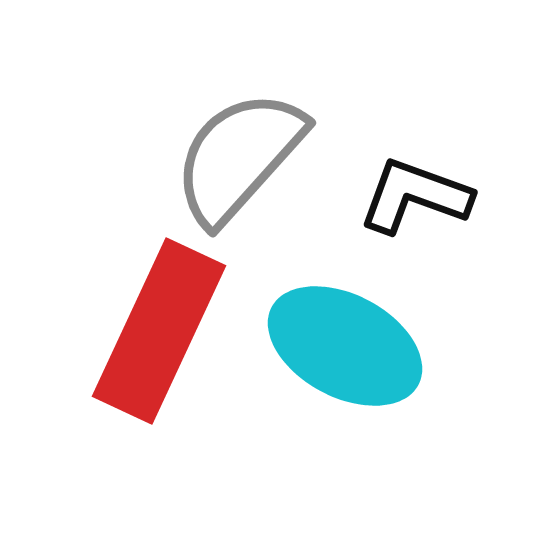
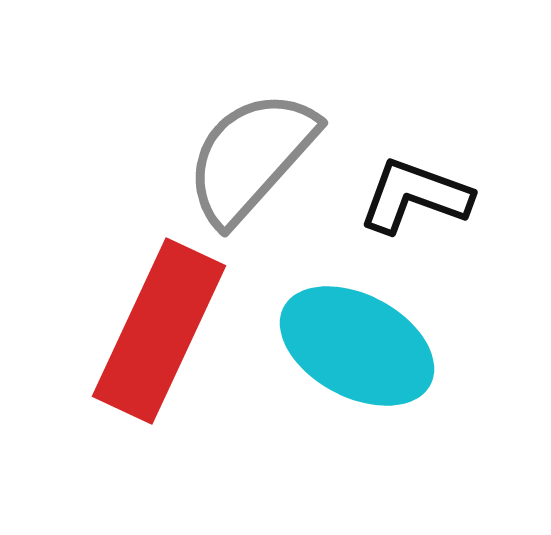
gray semicircle: moved 12 px right
cyan ellipse: moved 12 px right
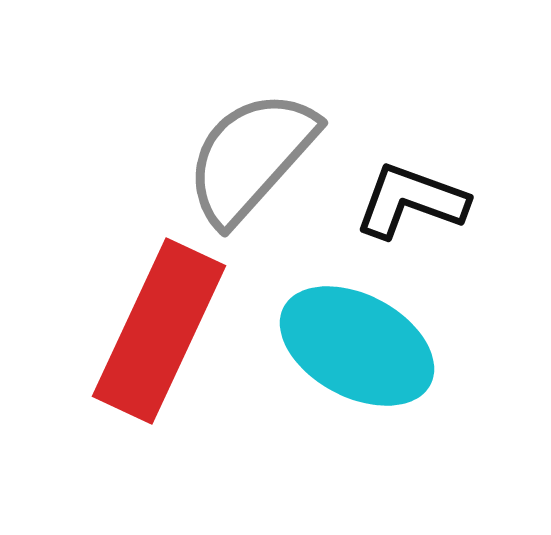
black L-shape: moved 4 px left, 5 px down
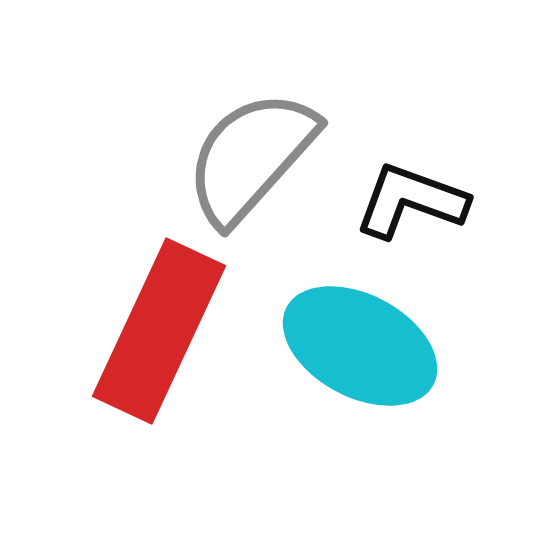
cyan ellipse: moved 3 px right
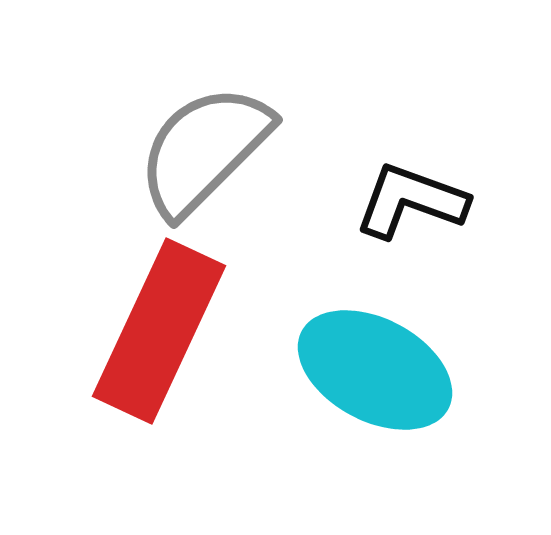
gray semicircle: moved 47 px left, 7 px up; rotated 3 degrees clockwise
cyan ellipse: moved 15 px right, 24 px down
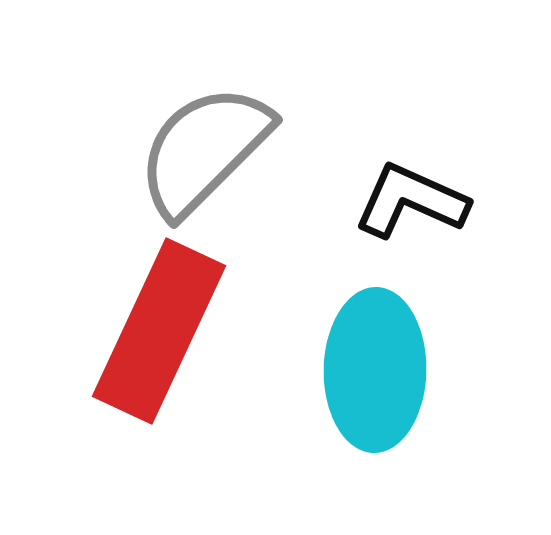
black L-shape: rotated 4 degrees clockwise
cyan ellipse: rotated 63 degrees clockwise
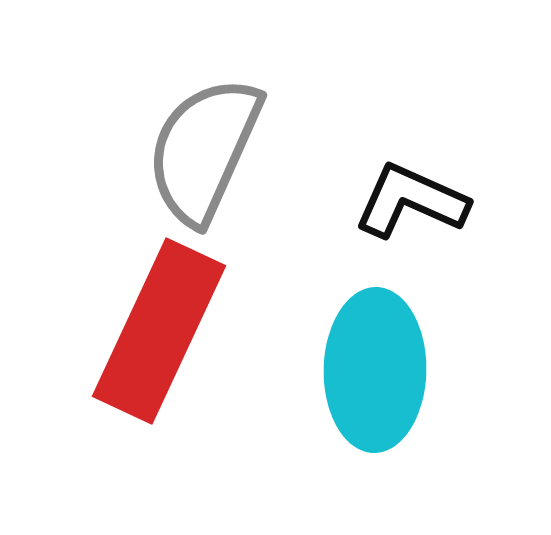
gray semicircle: rotated 21 degrees counterclockwise
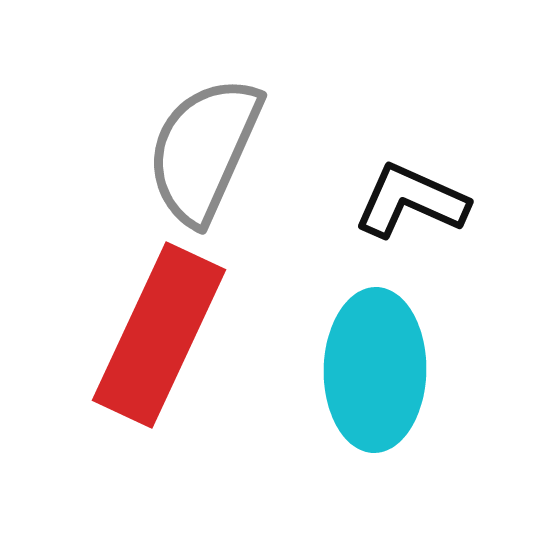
red rectangle: moved 4 px down
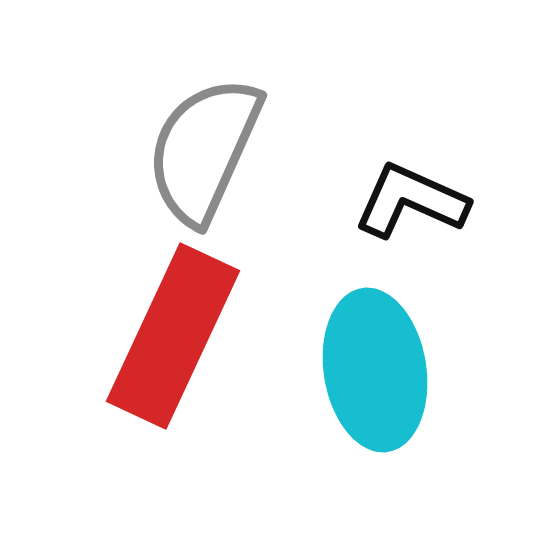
red rectangle: moved 14 px right, 1 px down
cyan ellipse: rotated 10 degrees counterclockwise
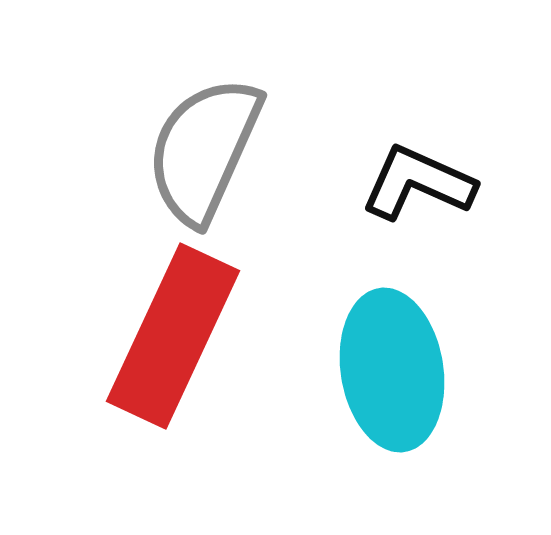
black L-shape: moved 7 px right, 18 px up
cyan ellipse: moved 17 px right
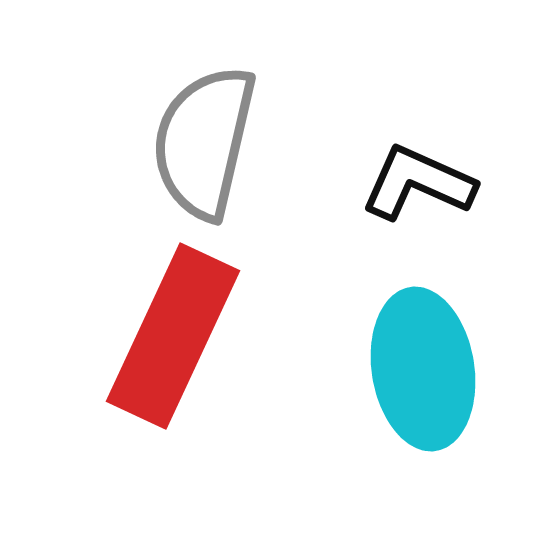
gray semicircle: moved 8 px up; rotated 11 degrees counterclockwise
cyan ellipse: moved 31 px right, 1 px up
